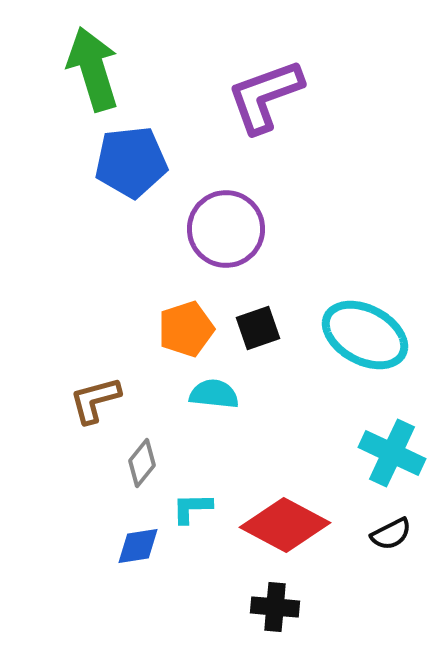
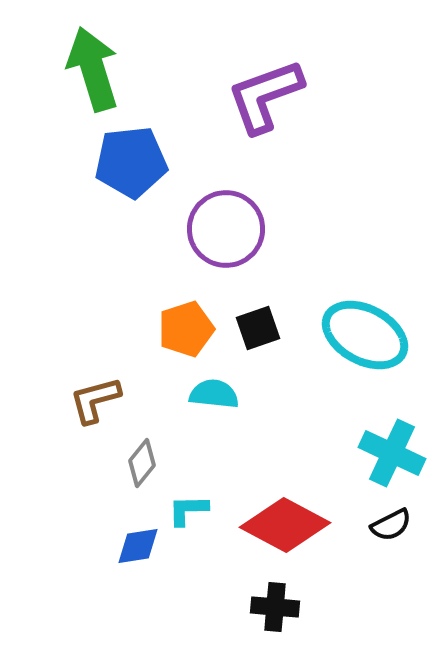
cyan L-shape: moved 4 px left, 2 px down
black semicircle: moved 9 px up
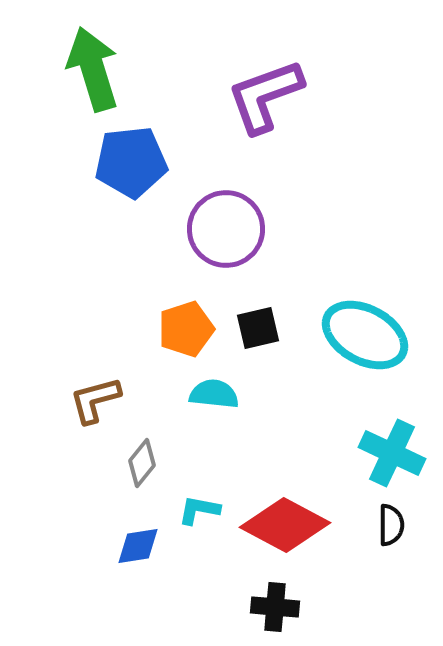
black square: rotated 6 degrees clockwise
cyan L-shape: moved 11 px right; rotated 12 degrees clockwise
black semicircle: rotated 63 degrees counterclockwise
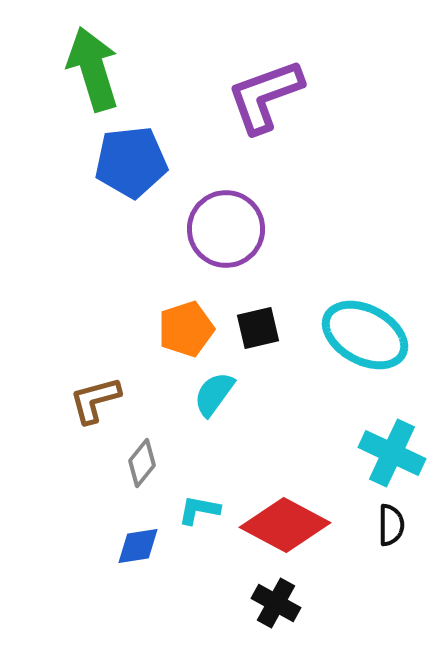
cyan semicircle: rotated 60 degrees counterclockwise
black cross: moved 1 px right, 4 px up; rotated 24 degrees clockwise
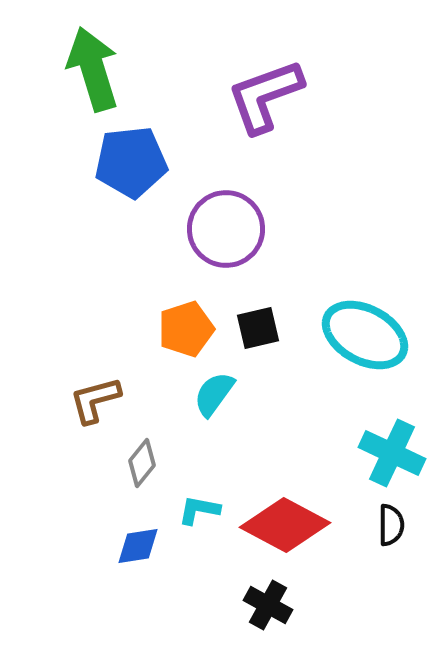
black cross: moved 8 px left, 2 px down
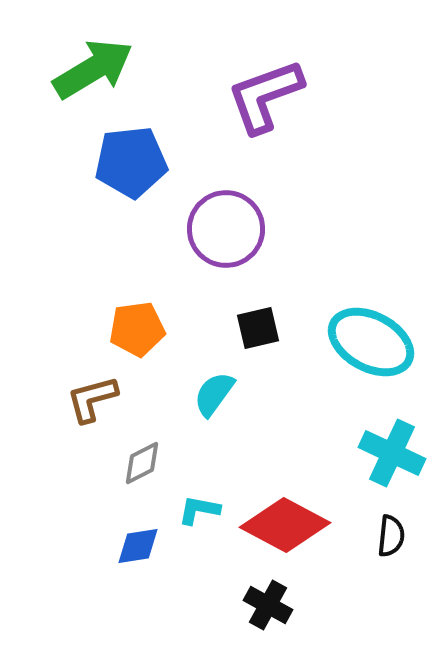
green arrow: rotated 76 degrees clockwise
orange pentagon: moved 49 px left; rotated 10 degrees clockwise
cyan ellipse: moved 6 px right, 7 px down
brown L-shape: moved 3 px left, 1 px up
gray diamond: rotated 24 degrees clockwise
black semicircle: moved 11 px down; rotated 6 degrees clockwise
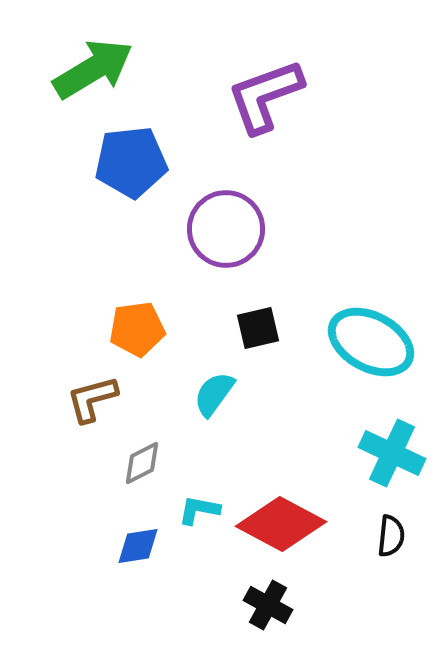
red diamond: moved 4 px left, 1 px up
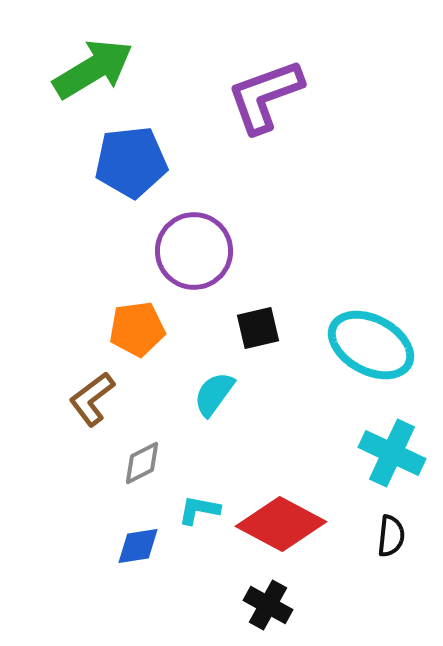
purple circle: moved 32 px left, 22 px down
cyan ellipse: moved 3 px down
brown L-shape: rotated 22 degrees counterclockwise
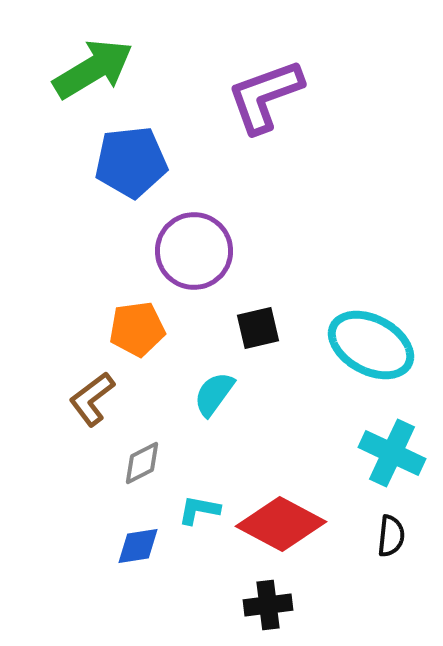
black cross: rotated 36 degrees counterclockwise
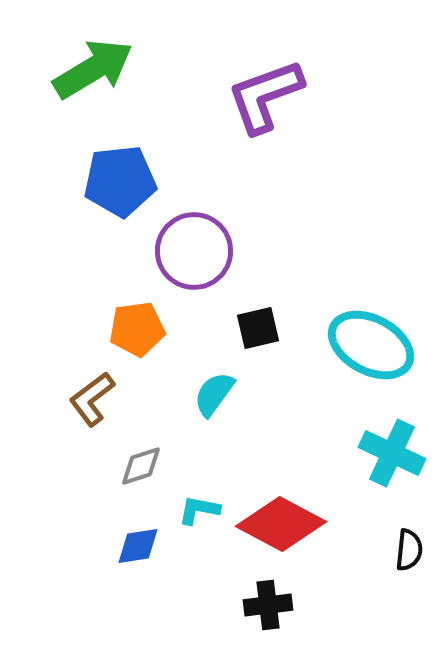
blue pentagon: moved 11 px left, 19 px down
gray diamond: moved 1 px left, 3 px down; rotated 9 degrees clockwise
black semicircle: moved 18 px right, 14 px down
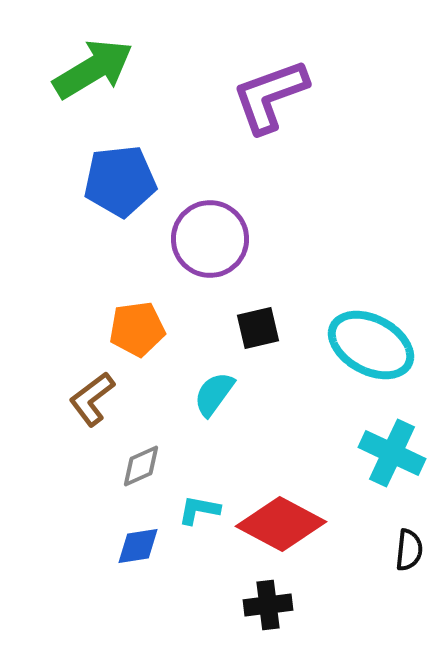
purple L-shape: moved 5 px right
purple circle: moved 16 px right, 12 px up
gray diamond: rotated 6 degrees counterclockwise
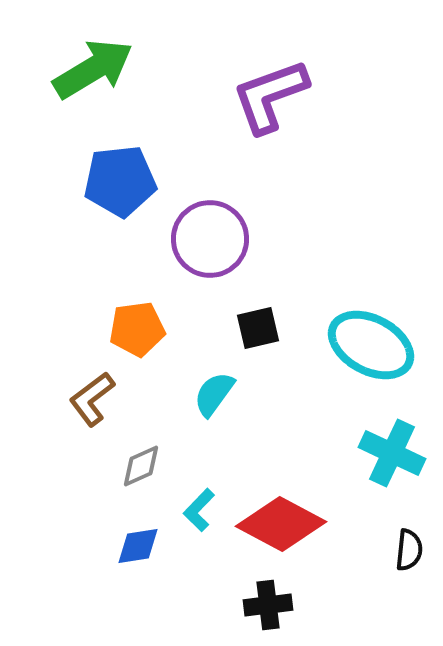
cyan L-shape: rotated 57 degrees counterclockwise
